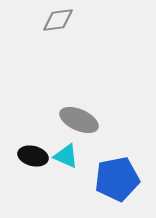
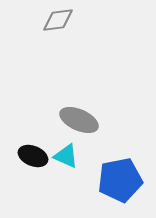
black ellipse: rotated 8 degrees clockwise
blue pentagon: moved 3 px right, 1 px down
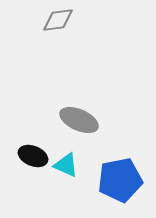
cyan triangle: moved 9 px down
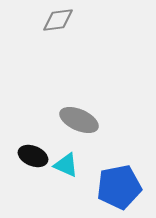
blue pentagon: moved 1 px left, 7 px down
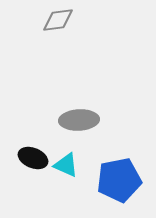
gray ellipse: rotated 27 degrees counterclockwise
black ellipse: moved 2 px down
blue pentagon: moved 7 px up
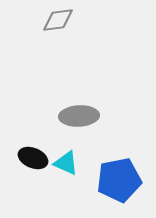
gray ellipse: moved 4 px up
cyan triangle: moved 2 px up
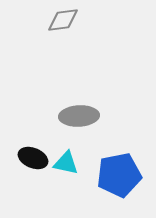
gray diamond: moved 5 px right
cyan triangle: rotated 12 degrees counterclockwise
blue pentagon: moved 5 px up
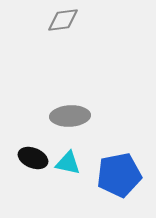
gray ellipse: moved 9 px left
cyan triangle: moved 2 px right
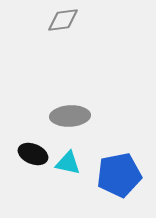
black ellipse: moved 4 px up
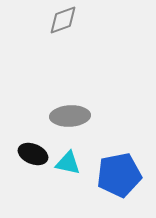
gray diamond: rotated 12 degrees counterclockwise
